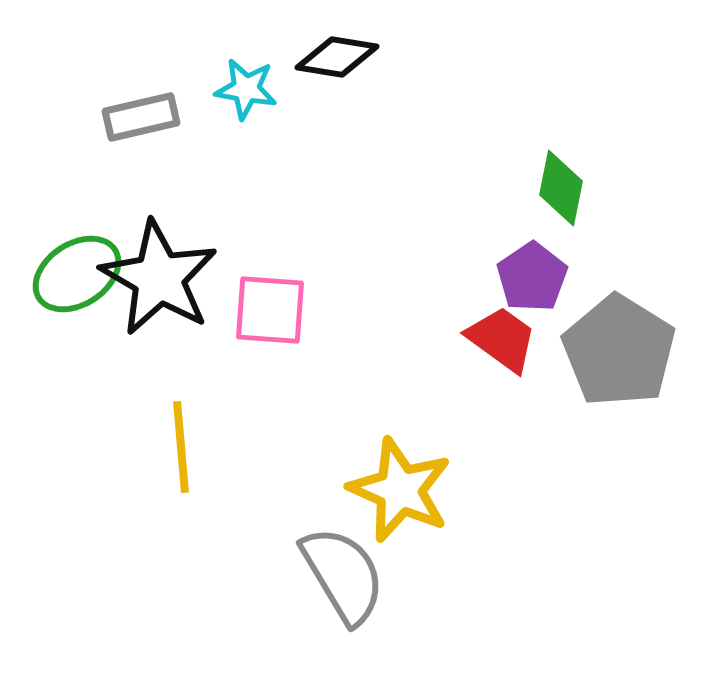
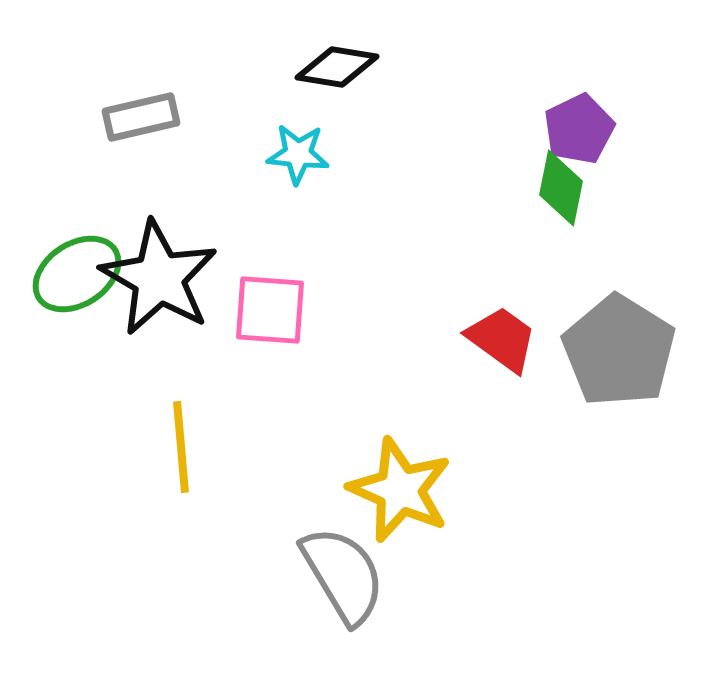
black diamond: moved 10 px down
cyan star: moved 52 px right, 65 px down; rotated 4 degrees counterclockwise
purple pentagon: moved 47 px right, 148 px up; rotated 8 degrees clockwise
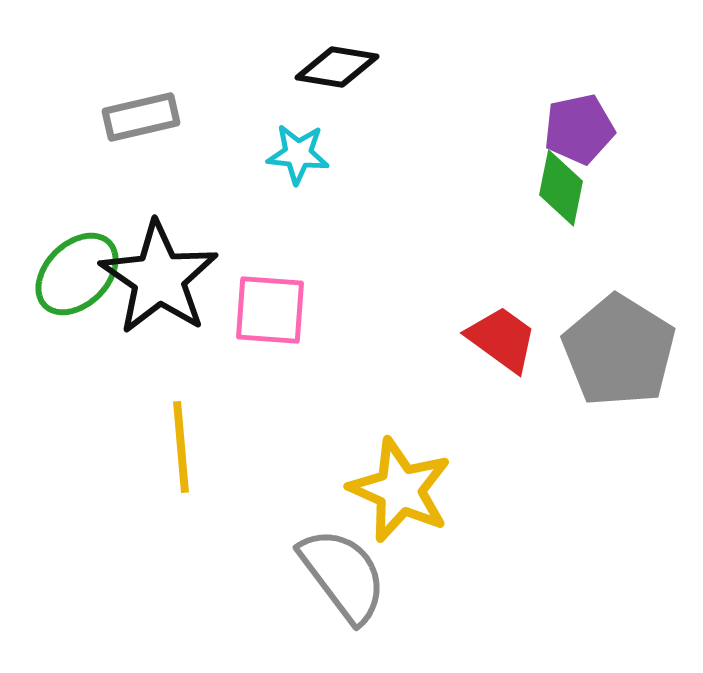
purple pentagon: rotated 14 degrees clockwise
green ellipse: rotated 12 degrees counterclockwise
black star: rotated 4 degrees clockwise
gray semicircle: rotated 6 degrees counterclockwise
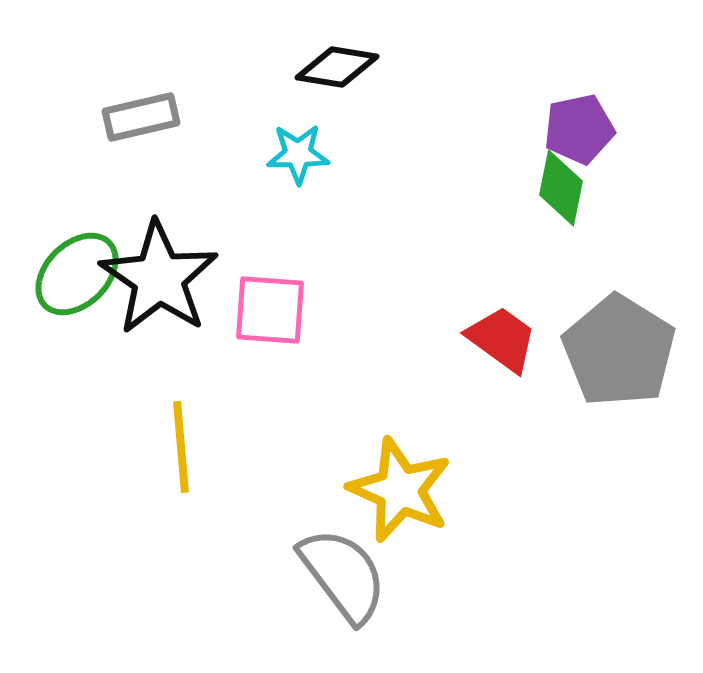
cyan star: rotated 6 degrees counterclockwise
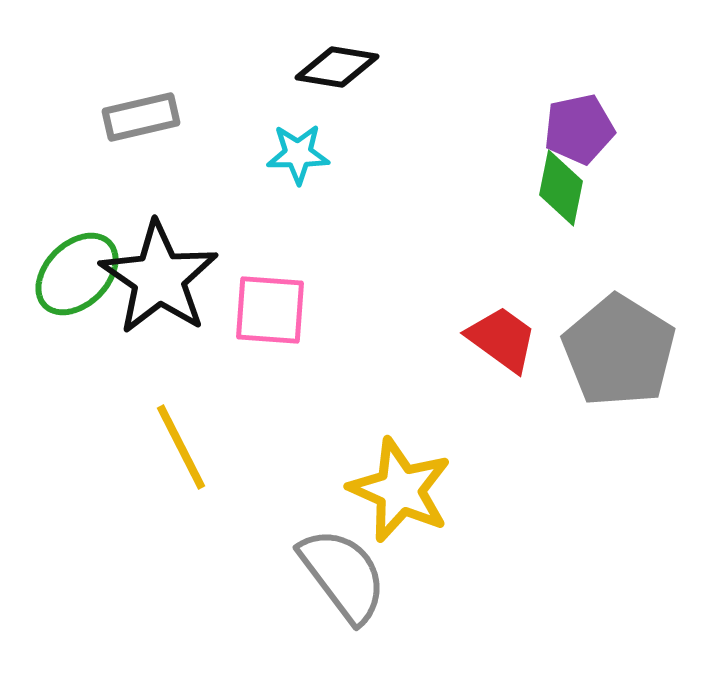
yellow line: rotated 22 degrees counterclockwise
